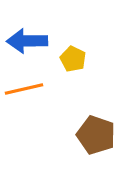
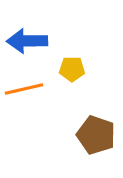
yellow pentagon: moved 1 px left, 10 px down; rotated 25 degrees counterclockwise
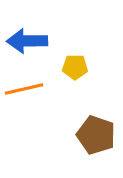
yellow pentagon: moved 3 px right, 2 px up
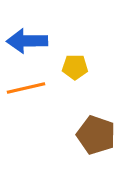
orange line: moved 2 px right, 1 px up
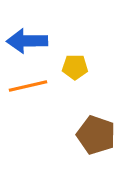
orange line: moved 2 px right, 2 px up
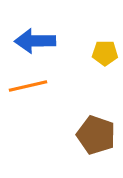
blue arrow: moved 8 px right
yellow pentagon: moved 30 px right, 14 px up
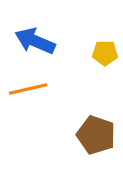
blue arrow: rotated 24 degrees clockwise
orange line: moved 3 px down
